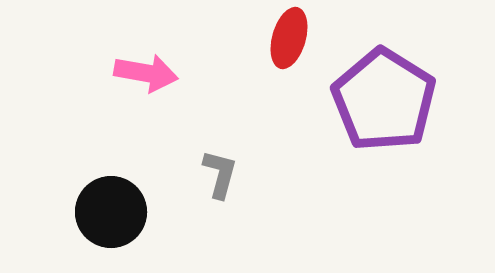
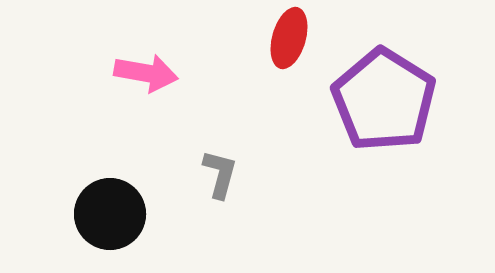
black circle: moved 1 px left, 2 px down
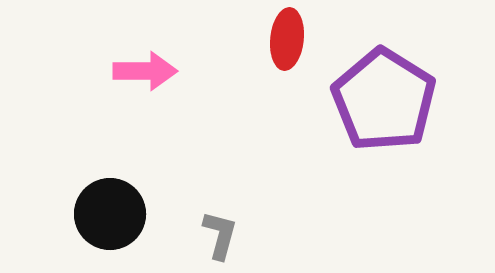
red ellipse: moved 2 px left, 1 px down; rotated 10 degrees counterclockwise
pink arrow: moved 1 px left, 2 px up; rotated 10 degrees counterclockwise
gray L-shape: moved 61 px down
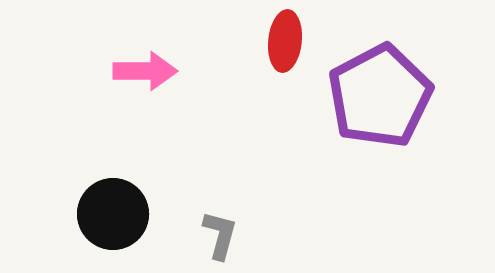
red ellipse: moved 2 px left, 2 px down
purple pentagon: moved 4 px left, 4 px up; rotated 12 degrees clockwise
black circle: moved 3 px right
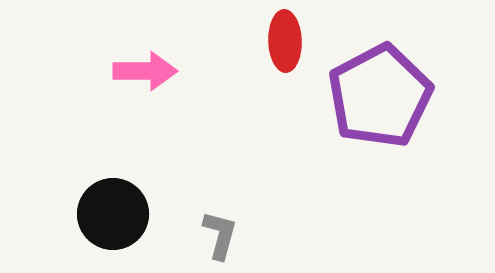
red ellipse: rotated 8 degrees counterclockwise
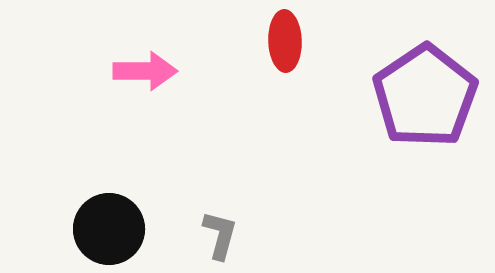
purple pentagon: moved 45 px right; rotated 6 degrees counterclockwise
black circle: moved 4 px left, 15 px down
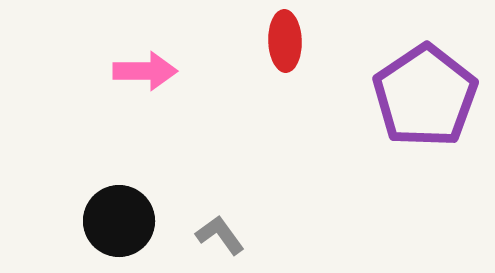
black circle: moved 10 px right, 8 px up
gray L-shape: rotated 51 degrees counterclockwise
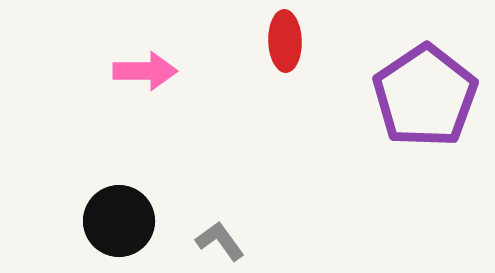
gray L-shape: moved 6 px down
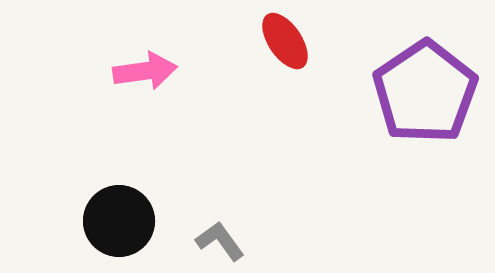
red ellipse: rotated 32 degrees counterclockwise
pink arrow: rotated 8 degrees counterclockwise
purple pentagon: moved 4 px up
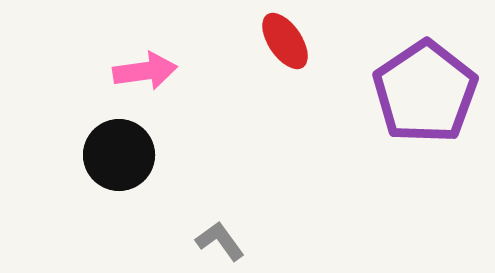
black circle: moved 66 px up
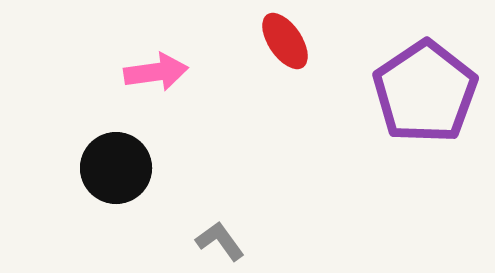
pink arrow: moved 11 px right, 1 px down
black circle: moved 3 px left, 13 px down
